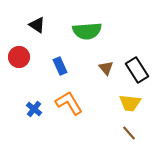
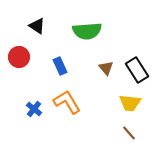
black triangle: moved 1 px down
orange L-shape: moved 2 px left, 1 px up
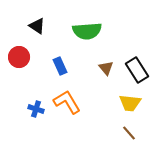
blue cross: moved 2 px right; rotated 21 degrees counterclockwise
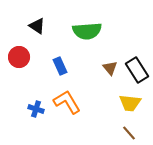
brown triangle: moved 4 px right
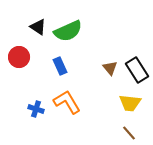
black triangle: moved 1 px right, 1 px down
green semicircle: moved 19 px left; rotated 20 degrees counterclockwise
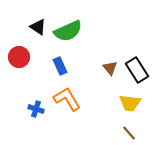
orange L-shape: moved 3 px up
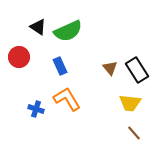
brown line: moved 5 px right
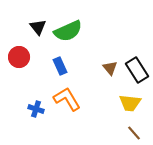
black triangle: rotated 18 degrees clockwise
